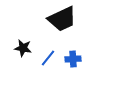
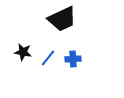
black star: moved 4 px down
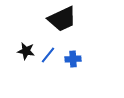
black star: moved 3 px right, 1 px up
blue line: moved 3 px up
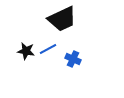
blue line: moved 6 px up; rotated 24 degrees clockwise
blue cross: rotated 28 degrees clockwise
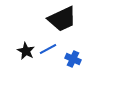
black star: rotated 18 degrees clockwise
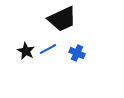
blue cross: moved 4 px right, 6 px up
